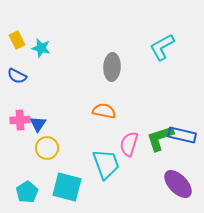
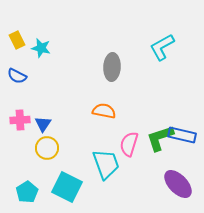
blue triangle: moved 5 px right
cyan square: rotated 12 degrees clockwise
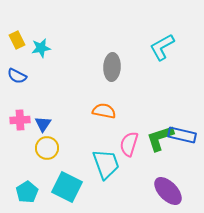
cyan star: rotated 24 degrees counterclockwise
purple ellipse: moved 10 px left, 7 px down
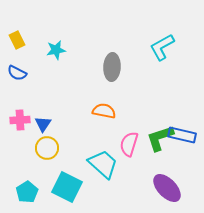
cyan star: moved 15 px right, 2 px down
blue semicircle: moved 3 px up
cyan trapezoid: moved 3 px left; rotated 28 degrees counterclockwise
purple ellipse: moved 1 px left, 3 px up
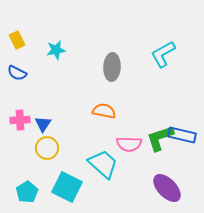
cyan L-shape: moved 1 px right, 7 px down
pink semicircle: rotated 105 degrees counterclockwise
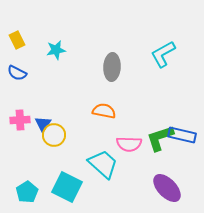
yellow circle: moved 7 px right, 13 px up
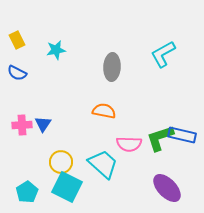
pink cross: moved 2 px right, 5 px down
yellow circle: moved 7 px right, 27 px down
